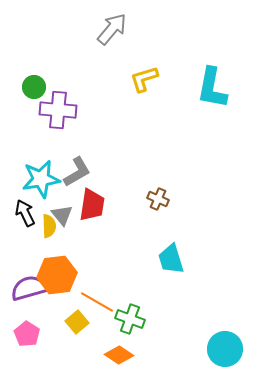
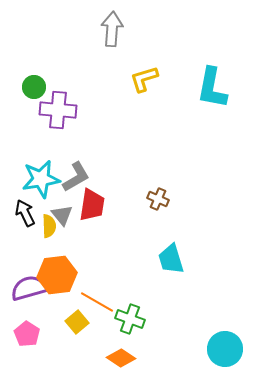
gray arrow: rotated 36 degrees counterclockwise
gray L-shape: moved 1 px left, 5 px down
orange diamond: moved 2 px right, 3 px down
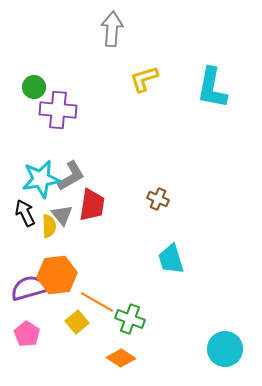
gray L-shape: moved 5 px left, 1 px up
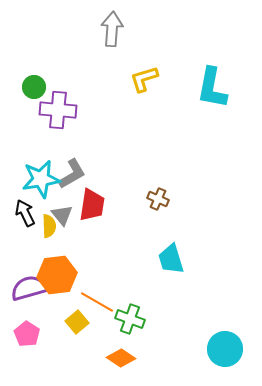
gray L-shape: moved 1 px right, 2 px up
